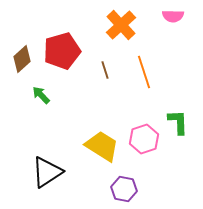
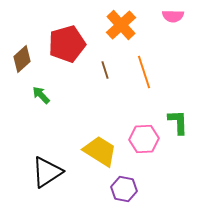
red pentagon: moved 5 px right, 7 px up
pink hexagon: rotated 16 degrees clockwise
yellow trapezoid: moved 2 px left, 5 px down
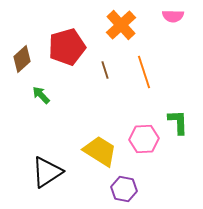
red pentagon: moved 3 px down
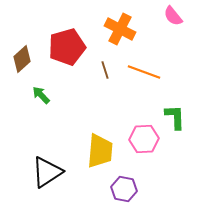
pink semicircle: rotated 50 degrees clockwise
orange cross: moved 1 px left, 4 px down; rotated 20 degrees counterclockwise
orange line: rotated 52 degrees counterclockwise
green L-shape: moved 3 px left, 5 px up
yellow trapezoid: rotated 63 degrees clockwise
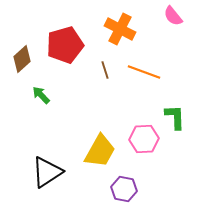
red pentagon: moved 2 px left, 2 px up
yellow trapezoid: rotated 24 degrees clockwise
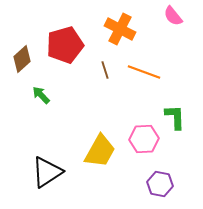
purple hexagon: moved 36 px right, 5 px up
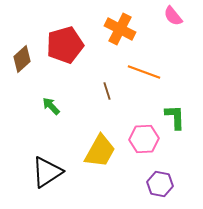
brown line: moved 2 px right, 21 px down
green arrow: moved 10 px right, 11 px down
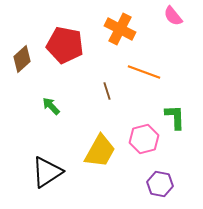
red pentagon: rotated 27 degrees clockwise
pink hexagon: rotated 12 degrees counterclockwise
